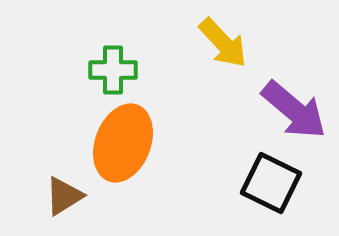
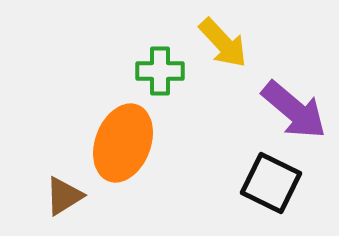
green cross: moved 47 px right, 1 px down
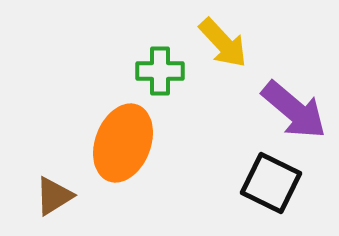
brown triangle: moved 10 px left
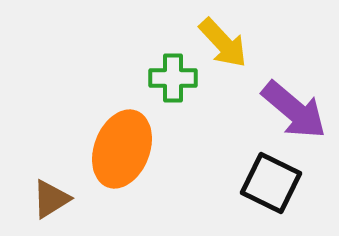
green cross: moved 13 px right, 7 px down
orange ellipse: moved 1 px left, 6 px down
brown triangle: moved 3 px left, 3 px down
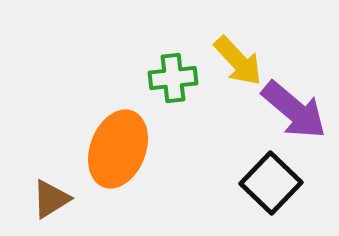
yellow arrow: moved 15 px right, 18 px down
green cross: rotated 6 degrees counterclockwise
orange ellipse: moved 4 px left
black square: rotated 18 degrees clockwise
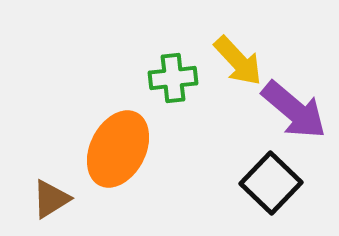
orange ellipse: rotated 6 degrees clockwise
